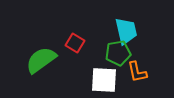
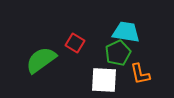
cyan trapezoid: moved 1 px down; rotated 68 degrees counterclockwise
green pentagon: rotated 15 degrees counterclockwise
orange L-shape: moved 3 px right, 2 px down
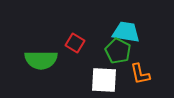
green pentagon: moved 2 px up; rotated 20 degrees counterclockwise
green semicircle: rotated 144 degrees counterclockwise
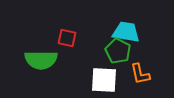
red square: moved 8 px left, 5 px up; rotated 18 degrees counterclockwise
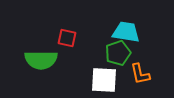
green pentagon: moved 2 px down; rotated 25 degrees clockwise
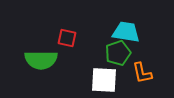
orange L-shape: moved 2 px right, 1 px up
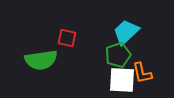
cyan trapezoid: rotated 52 degrees counterclockwise
green pentagon: moved 2 px down
green semicircle: rotated 8 degrees counterclockwise
white square: moved 18 px right
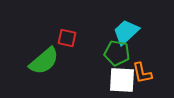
green pentagon: moved 1 px left, 2 px up; rotated 30 degrees clockwise
green semicircle: moved 3 px right, 1 px down; rotated 32 degrees counterclockwise
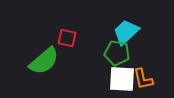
orange L-shape: moved 1 px right, 6 px down
white square: moved 1 px up
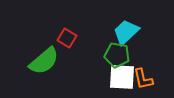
red square: rotated 18 degrees clockwise
green pentagon: moved 2 px down
white square: moved 2 px up
